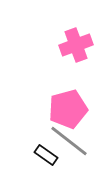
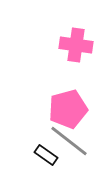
pink cross: rotated 28 degrees clockwise
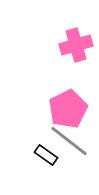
pink cross: rotated 24 degrees counterclockwise
pink pentagon: rotated 12 degrees counterclockwise
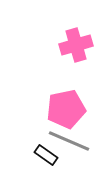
pink pentagon: moved 2 px left; rotated 15 degrees clockwise
gray line: rotated 15 degrees counterclockwise
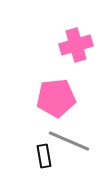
pink pentagon: moved 10 px left, 11 px up; rotated 6 degrees clockwise
black rectangle: moved 2 px left, 1 px down; rotated 45 degrees clockwise
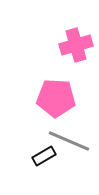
pink pentagon: rotated 9 degrees clockwise
black rectangle: rotated 70 degrees clockwise
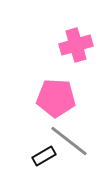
gray line: rotated 15 degrees clockwise
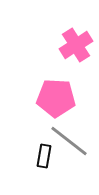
pink cross: rotated 16 degrees counterclockwise
black rectangle: rotated 50 degrees counterclockwise
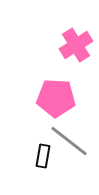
black rectangle: moved 1 px left
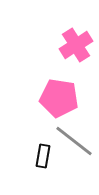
pink pentagon: moved 3 px right; rotated 6 degrees clockwise
gray line: moved 5 px right
